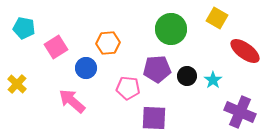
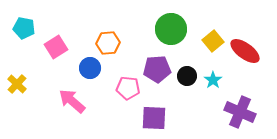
yellow square: moved 4 px left, 23 px down; rotated 20 degrees clockwise
blue circle: moved 4 px right
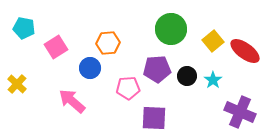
pink pentagon: rotated 10 degrees counterclockwise
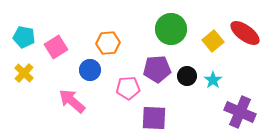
cyan pentagon: moved 9 px down
red ellipse: moved 18 px up
blue circle: moved 2 px down
yellow cross: moved 7 px right, 11 px up
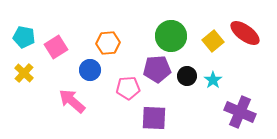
green circle: moved 7 px down
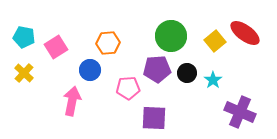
yellow square: moved 2 px right
black circle: moved 3 px up
pink arrow: rotated 60 degrees clockwise
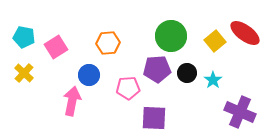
blue circle: moved 1 px left, 5 px down
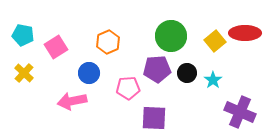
red ellipse: rotated 36 degrees counterclockwise
cyan pentagon: moved 1 px left, 2 px up
orange hexagon: moved 1 px up; rotated 20 degrees counterclockwise
blue circle: moved 2 px up
pink arrow: rotated 112 degrees counterclockwise
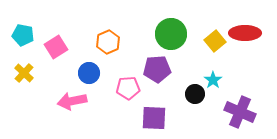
green circle: moved 2 px up
black circle: moved 8 px right, 21 px down
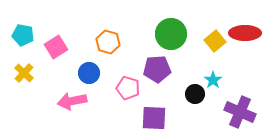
orange hexagon: rotated 20 degrees counterclockwise
pink pentagon: rotated 20 degrees clockwise
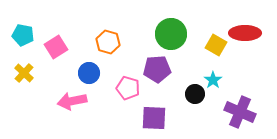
yellow square: moved 1 px right, 4 px down; rotated 20 degrees counterclockwise
